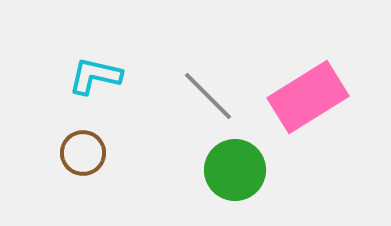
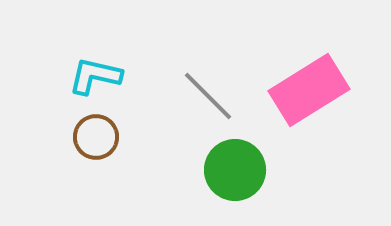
pink rectangle: moved 1 px right, 7 px up
brown circle: moved 13 px right, 16 px up
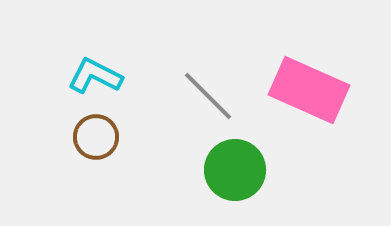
cyan L-shape: rotated 14 degrees clockwise
pink rectangle: rotated 56 degrees clockwise
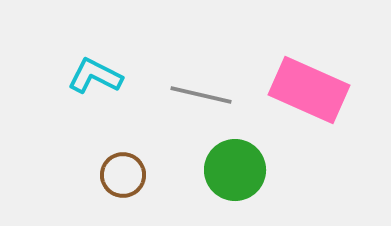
gray line: moved 7 px left, 1 px up; rotated 32 degrees counterclockwise
brown circle: moved 27 px right, 38 px down
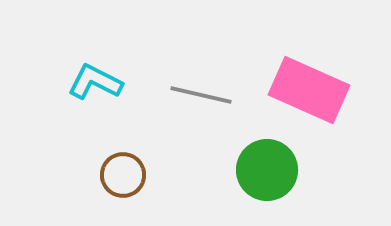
cyan L-shape: moved 6 px down
green circle: moved 32 px right
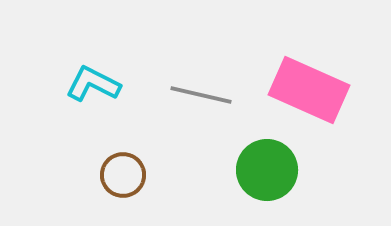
cyan L-shape: moved 2 px left, 2 px down
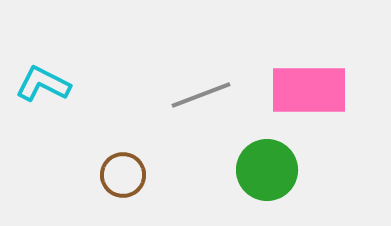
cyan L-shape: moved 50 px left
pink rectangle: rotated 24 degrees counterclockwise
gray line: rotated 34 degrees counterclockwise
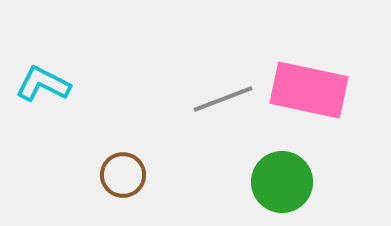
pink rectangle: rotated 12 degrees clockwise
gray line: moved 22 px right, 4 px down
green circle: moved 15 px right, 12 px down
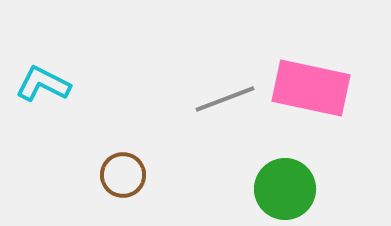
pink rectangle: moved 2 px right, 2 px up
gray line: moved 2 px right
green circle: moved 3 px right, 7 px down
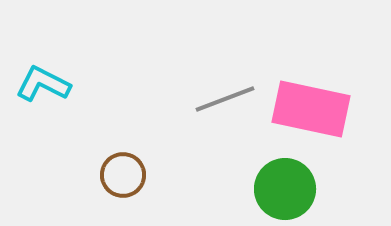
pink rectangle: moved 21 px down
